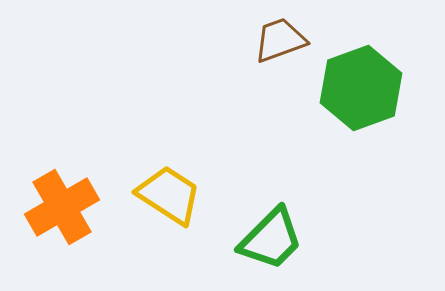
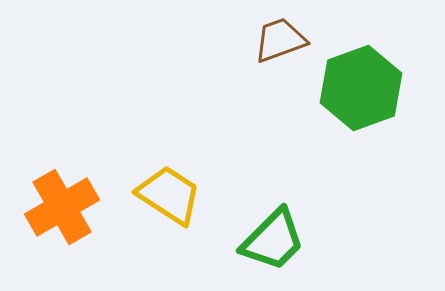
green trapezoid: moved 2 px right, 1 px down
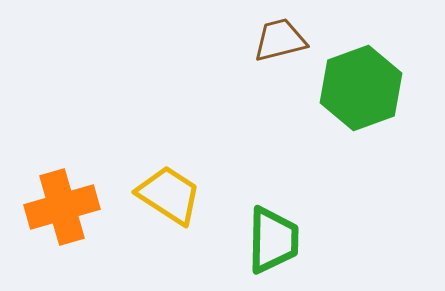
brown trapezoid: rotated 6 degrees clockwise
orange cross: rotated 14 degrees clockwise
green trapezoid: rotated 44 degrees counterclockwise
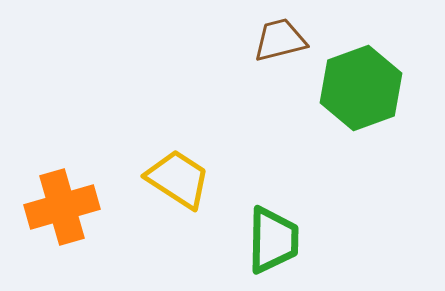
yellow trapezoid: moved 9 px right, 16 px up
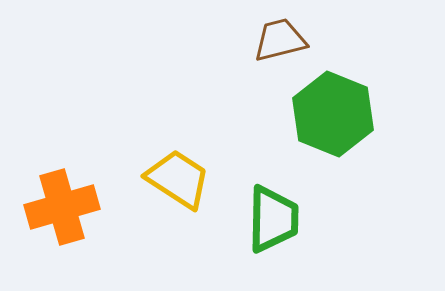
green hexagon: moved 28 px left, 26 px down; rotated 18 degrees counterclockwise
green trapezoid: moved 21 px up
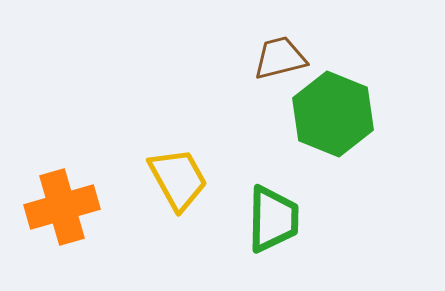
brown trapezoid: moved 18 px down
yellow trapezoid: rotated 28 degrees clockwise
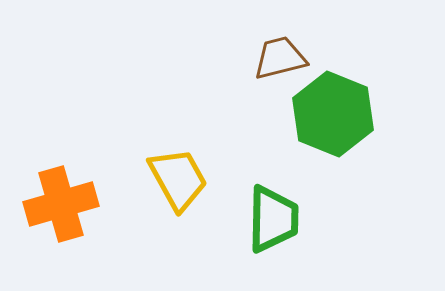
orange cross: moved 1 px left, 3 px up
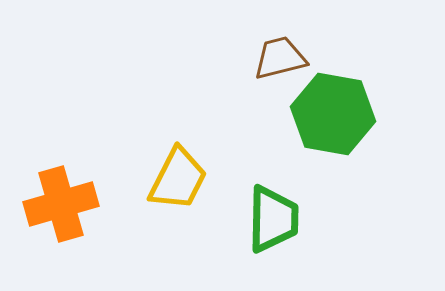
green hexagon: rotated 12 degrees counterclockwise
yellow trapezoid: rotated 56 degrees clockwise
